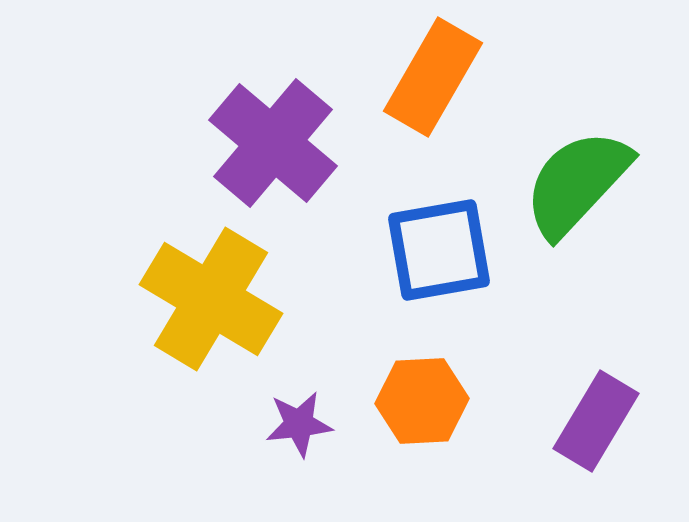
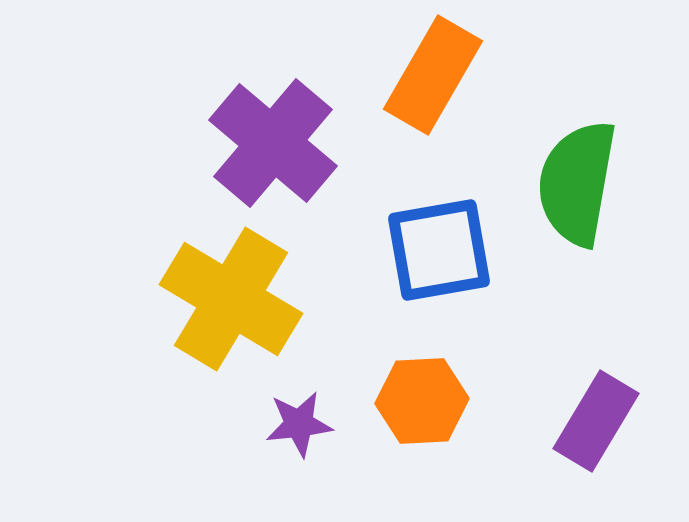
orange rectangle: moved 2 px up
green semicircle: rotated 33 degrees counterclockwise
yellow cross: moved 20 px right
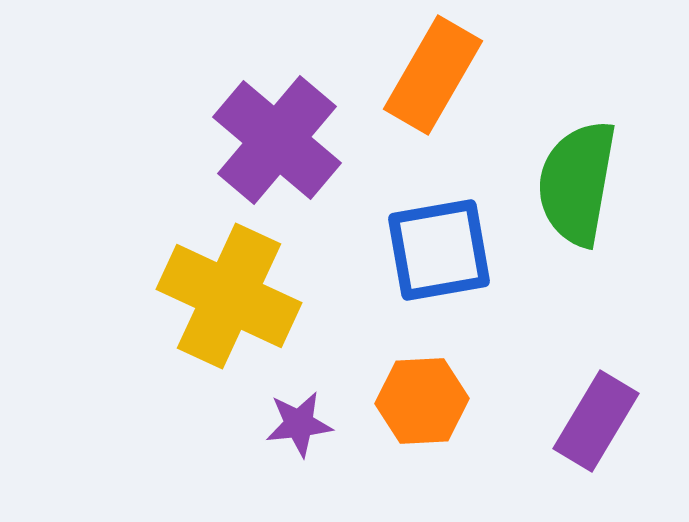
purple cross: moved 4 px right, 3 px up
yellow cross: moved 2 px left, 3 px up; rotated 6 degrees counterclockwise
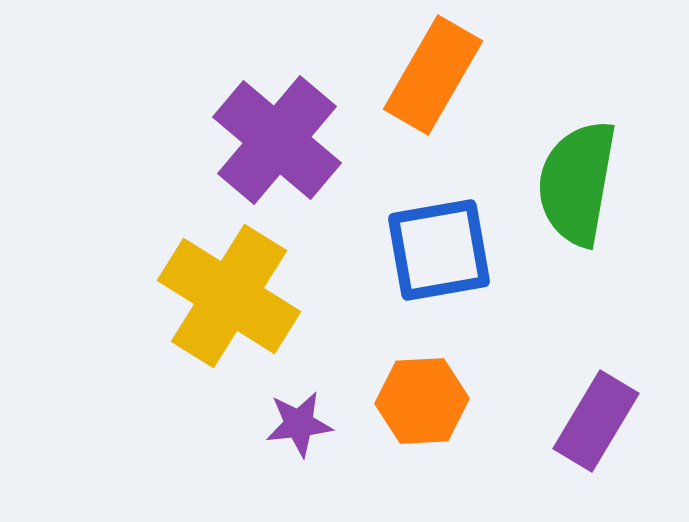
yellow cross: rotated 7 degrees clockwise
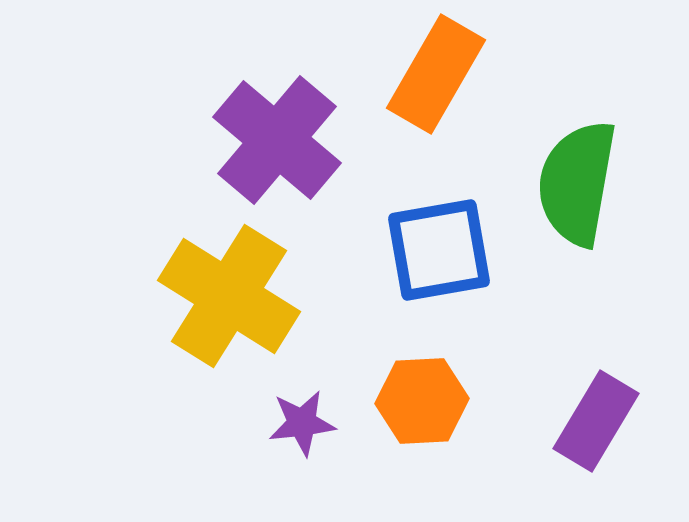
orange rectangle: moved 3 px right, 1 px up
purple star: moved 3 px right, 1 px up
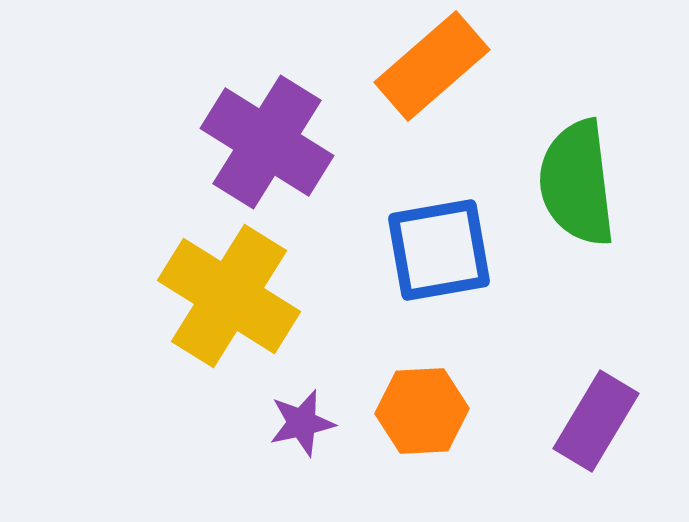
orange rectangle: moved 4 px left, 8 px up; rotated 19 degrees clockwise
purple cross: moved 10 px left, 2 px down; rotated 8 degrees counterclockwise
green semicircle: rotated 17 degrees counterclockwise
orange hexagon: moved 10 px down
purple star: rotated 6 degrees counterclockwise
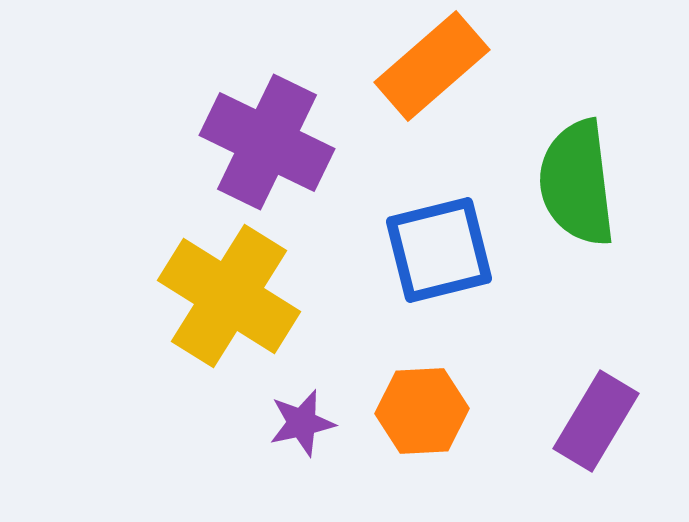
purple cross: rotated 6 degrees counterclockwise
blue square: rotated 4 degrees counterclockwise
